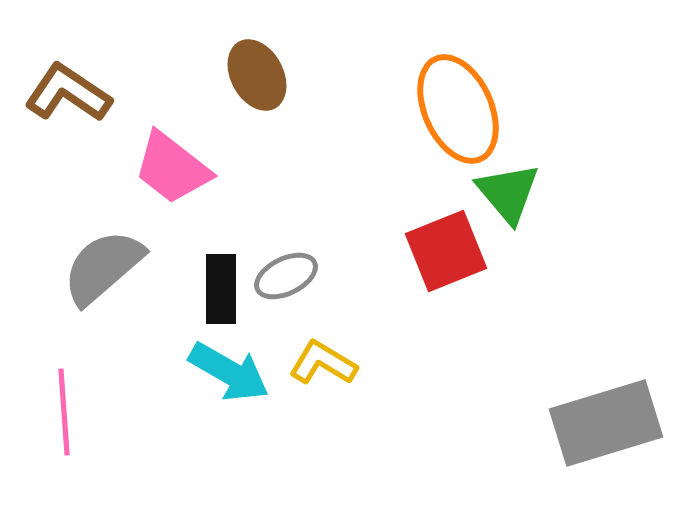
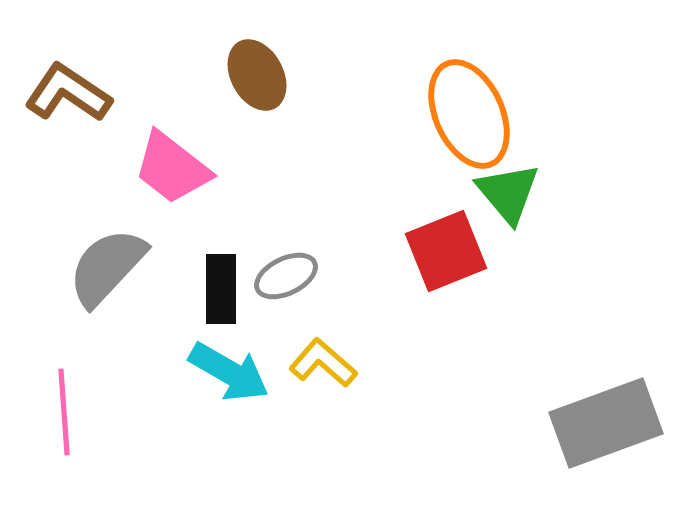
orange ellipse: moved 11 px right, 5 px down
gray semicircle: moved 4 px right; rotated 6 degrees counterclockwise
yellow L-shape: rotated 10 degrees clockwise
gray rectangle: rotated 3 degrees counterclockwise
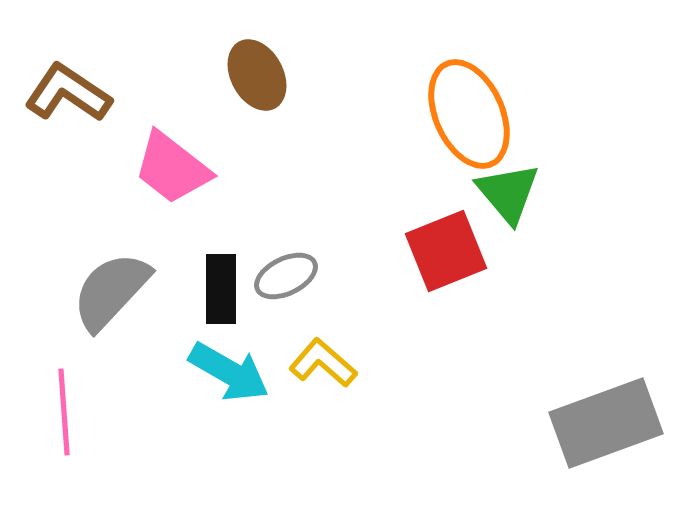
gray semicircle: moved 4 px right, 24 px down
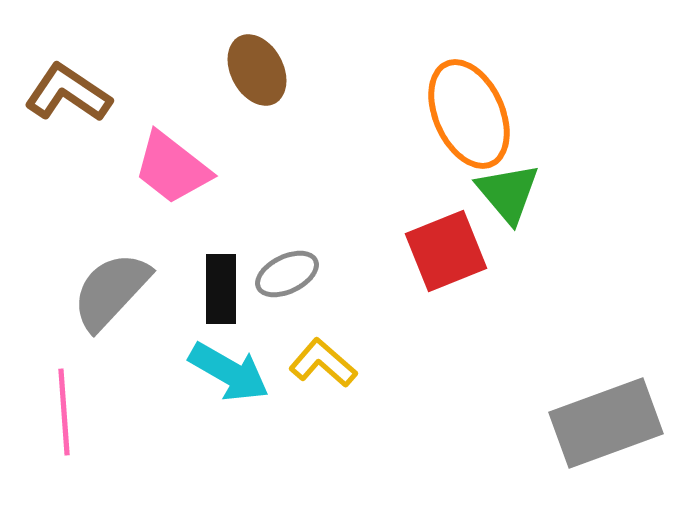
brown ellipse: moved 5 px up
gray ellipse: moved 1 px right, 2 px up
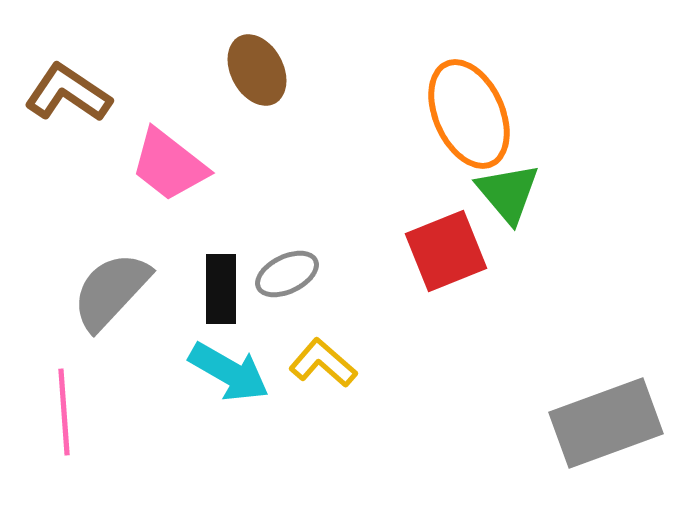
pink trapezoid: moved 3 px left, 3 px up
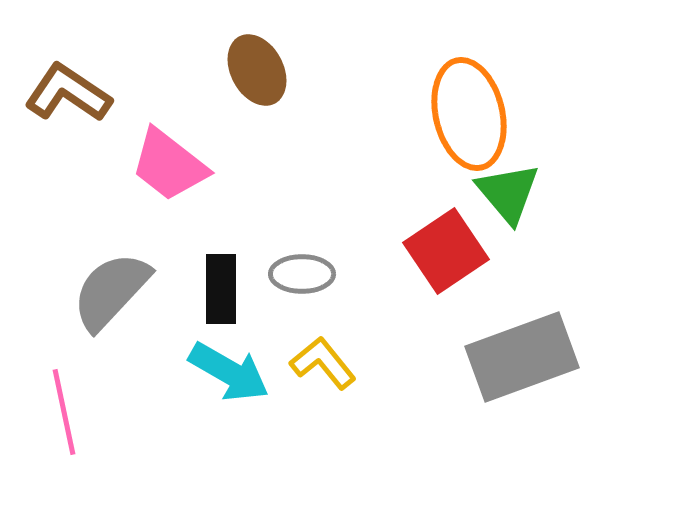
orange ellipse: rotated 11 degrees clockwise
red square: rotated 12 degrees counterclockwise
gray ellipse: moved 15 px right; rotated 26 degrees clockwise
yellow L-shape: rotated 10 degrees clockwise
pink line: rotated 8 degrees counterclockwise
gray rectangle: moved 84 px left, 66 px up
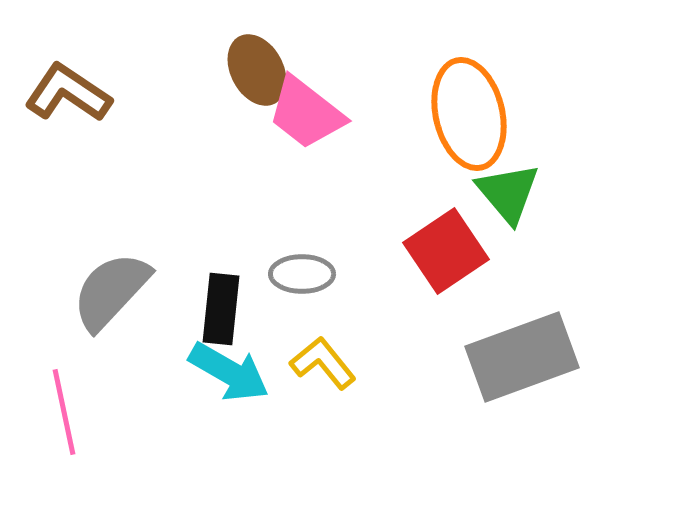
pink trapezoid: moved 137 px right, 52 px up
black rectangle: moved 20 px down; rotated 6 degrees clockwise
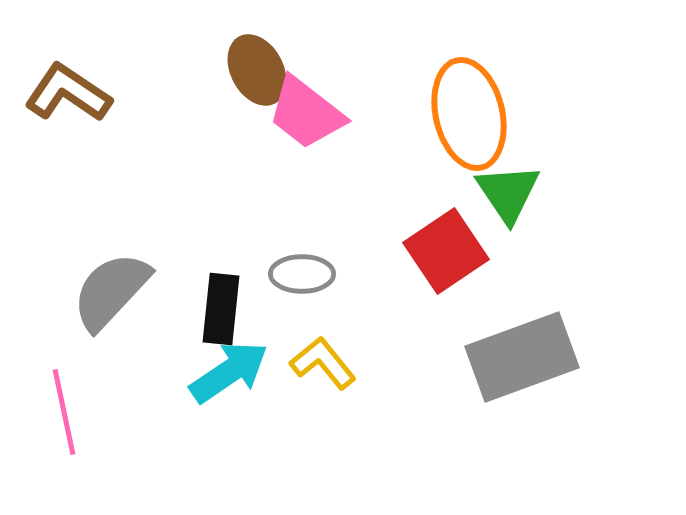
green triangle: rotated 6 degrees clockwise
cyan arrow: rotated 64 degrees counterclockwise
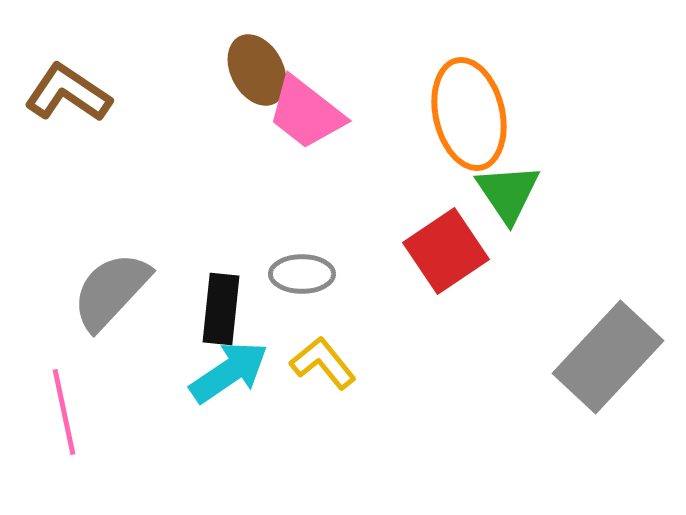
gray rectangle: moved 86 px right; rotated 27 degrees counterclockwise
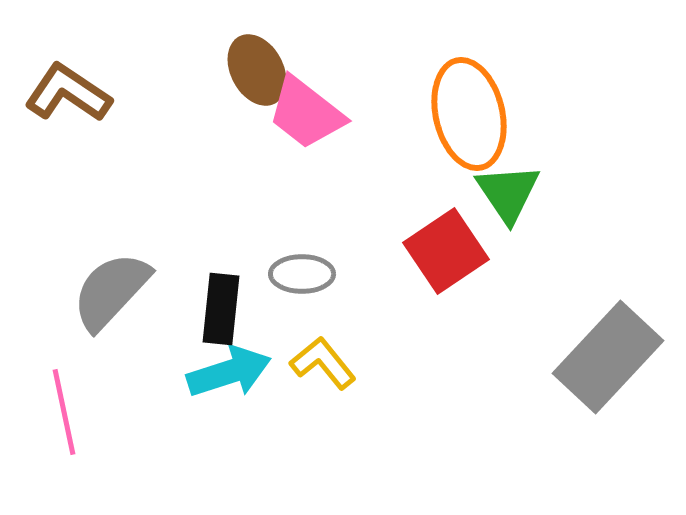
cyan arrow: rotated 16 degrees clockwise
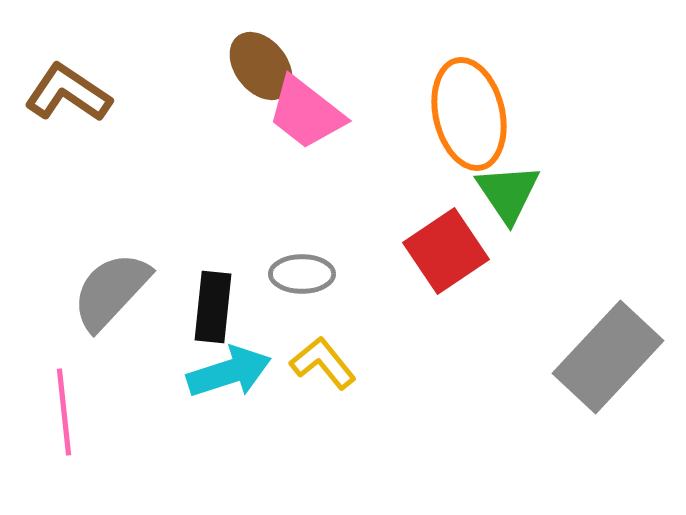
brown ellipse: moved 4 px right, 4 px up; rotated 10 degrees counterclockwise
black rectangle: moved 8 px left, 2 px up
pink line: rotated 6 degrees clockwise
